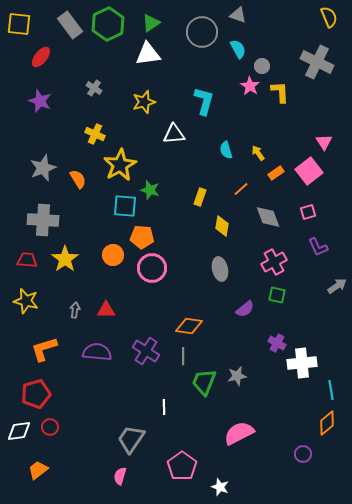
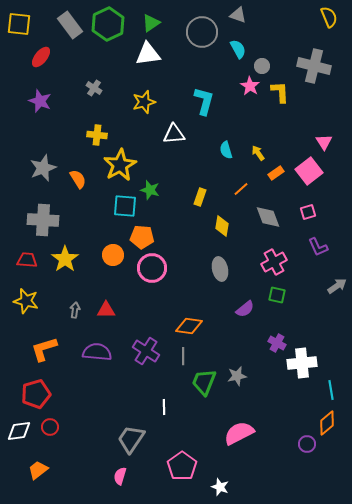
gray cross at (317, 62): moved 3 px left, 4 px down; rotated 12 degrees counterclockwise
yellow cross at (95, 134): moved 2 px right, 1 px down; rotated 18 degrees counterclockwise
purple circle at (303, 454): moved 4 px right, 10 px up
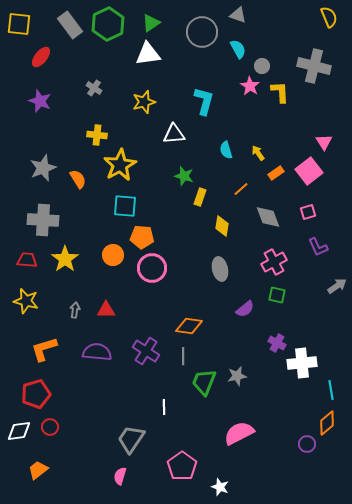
green star at (150, 190): moved 34 px right, 14 px up
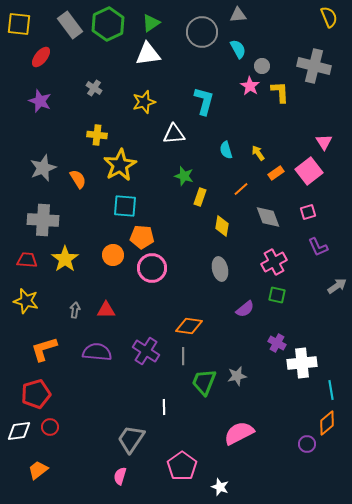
gray triangle at (238, 15): rotated 24 degrees counterclockwise
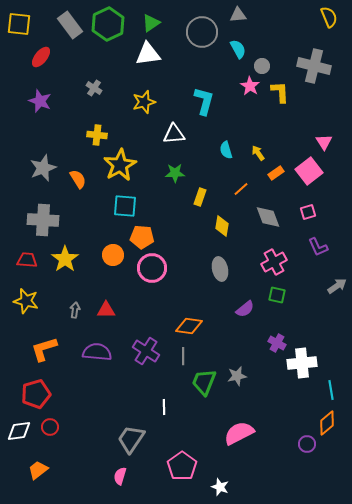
green star at (184, 176): moved 9 px left, 3 px up; rotated 18 degrees counterclockwise
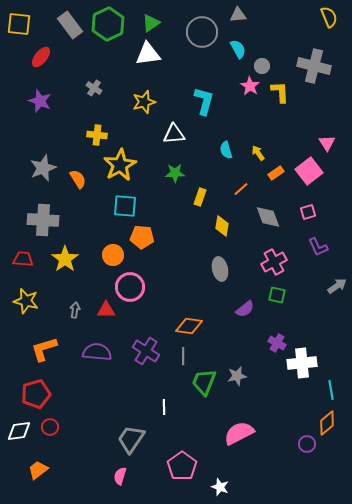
pink triangle at (324, 142): moved 3 px right, 1 px down
red trapezoid at (27, 260): moved 4 px left, 1 px up
pink circle at (152, 268): moved 22 px left, 19 px down
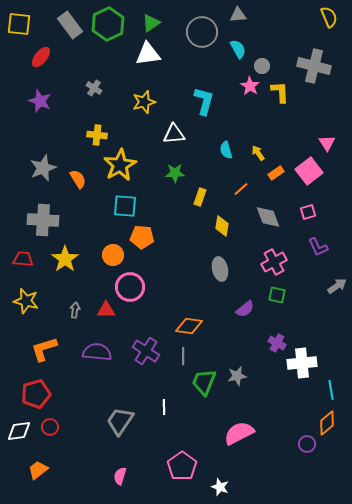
gray trapezoid at (131, 439): moved 11 px left, 18 px up
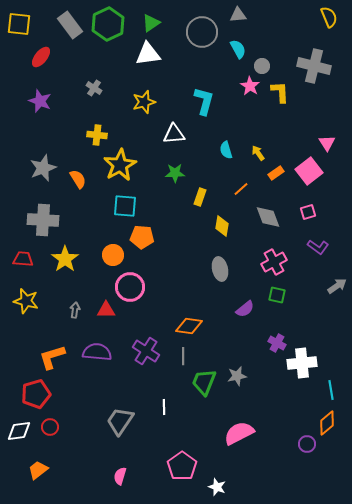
purple L-shape at (318, 247): rotated 30 degrees counterclockwise
orange L-shape at (44, 349): moved 8 px right, 8 px down
white star at (220, 487): moved 3 px left
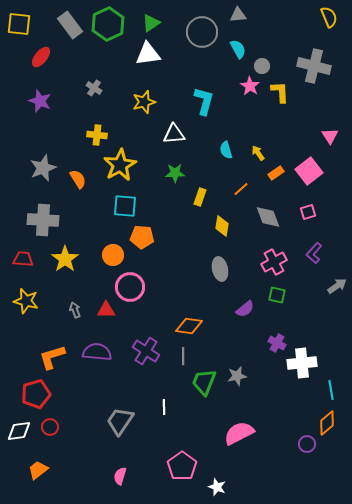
pink triangle at (327, 143): moved 3 px right, 7 px up
purple L-shape at (318, 247): moved 4 px left, 6 px down; rotated 95 degrees clockwise
gray arrow at (75, 310): rotated 28 degrees counterclockwise
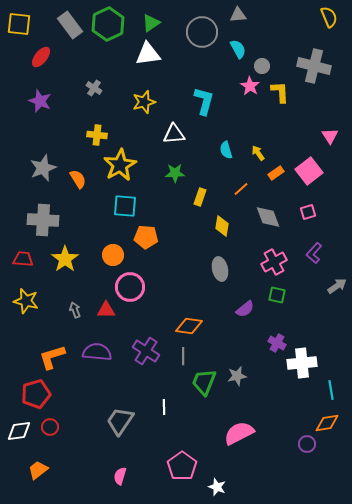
orange pentagon at (142, 237): moved 4 px right
orange diamond at (327, 423): rotated 30 degrees clockwise
